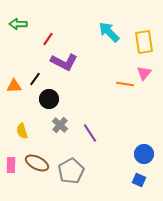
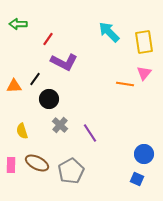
blue square: moved 2 px left, 1 px up
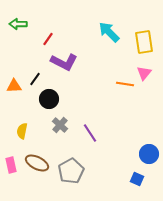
yellow semicircle: rotated 28 degrees clockwise
blue circle: moved 5 px right
pink rectangle: rotated 14 degrees counterclockwise
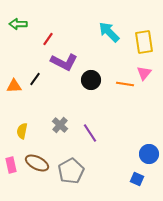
black circle: moved 42 px right, 19 px up
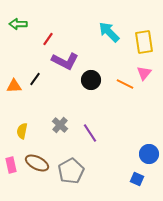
purple L-shape: moved 1 px right, 1 px up
orange line: rotated 18 degrees clockwise
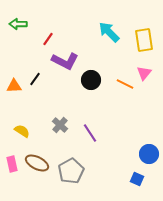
yellow rectangle: moved 2 px up
yellow semicircle: rotated 112 degrees clockwise
pink rectangle: moved 1 px right, 1 px up
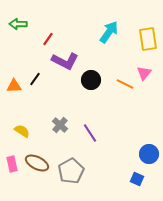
cyan arrow: rotated 80 degrees clockwise
yellow rectangle: moved 4 px right, 1 px up
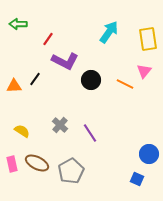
pink triangle: moved 2 px up
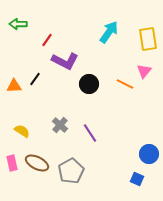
red line: moved 1 px left, 1 px down
black circle: moved 2 px left, 4 px down
pink rectangle: moved 1 px up
